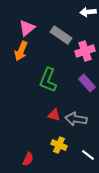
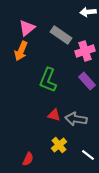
purple rectangle: moved 2 px up
yellow cross: rotated 28 degrees clockwise
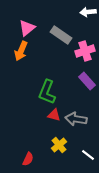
green L-shape: moved 1 px left, 12 px down
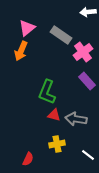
pink cross: moved 2 px left, 1 px down; rotated 18 degrees counterclockwise
yellow cross: moved 2 px left, 1 px up; rotated 28 degrees clockwise
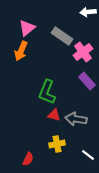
gray rectangle: moved 1 px right, 1 px down
